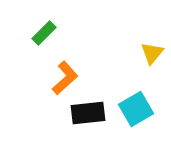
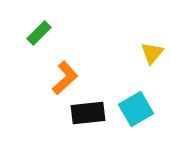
green rectangle: moved 5 px left
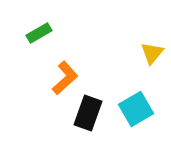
green rectangle: rotated 15 degrees clockwise
black rectangle: rotated 64 degrees counterclockwise
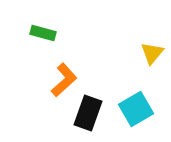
green rectangle: moved 4 px right; rotated 45 degrees clockwise
orange L-shape: moved 1 px left, 2 px down
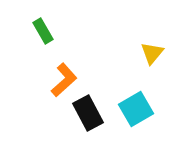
green rectangle: moved 2 px up; rotated 45 degrees clockwise
black rectangle: rotated 48 degrees counterclockwise
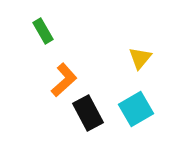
yellow triangle: moved 12 px left, 5 px down
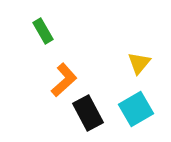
yellow triangle: moved 1 px left, 5 px down
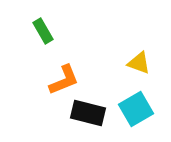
yellow triangle: rotated 50 degrees counterclockwise
orange L-shape: rotated 20 degrees clockwise
black rectangle: rotated 48 degrees counterclockwise
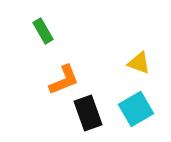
black rectangle: rotated 56 degrees clockwise
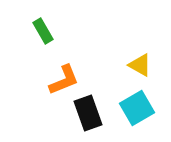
yellow triangle: moved 1 px right, 2 px down; rotated 10 degrees clockwise
cyan square: moved 1 px right, 1 px up
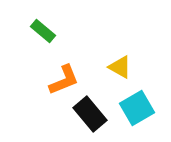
green rectangle: rotated 20 degrees counterclockwise
yellow triangle: moved 20 px left, 2 px down
black rectangle: moved 2 px right, 1 px down; rotated 20 degrees counterclockwise
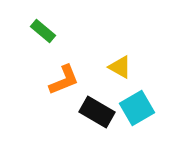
black rectangle: moved 7 px right, 2 px up; rotated 20 degrees counterclockwise
